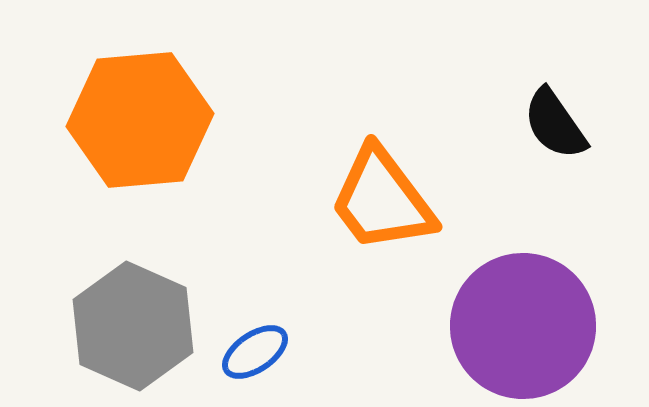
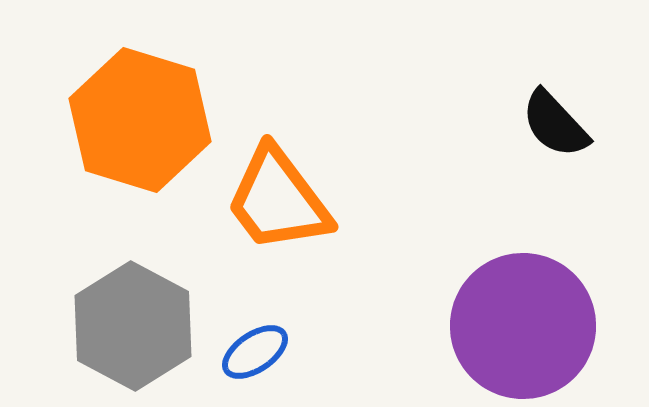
orange hexagon: rotated 22 degrees clockwise
black semicircle: rotated 8 degrees counterclockwise
orange trapezoid: moved 104 px left
gray hexagon: rotated 4 degrees clockwise
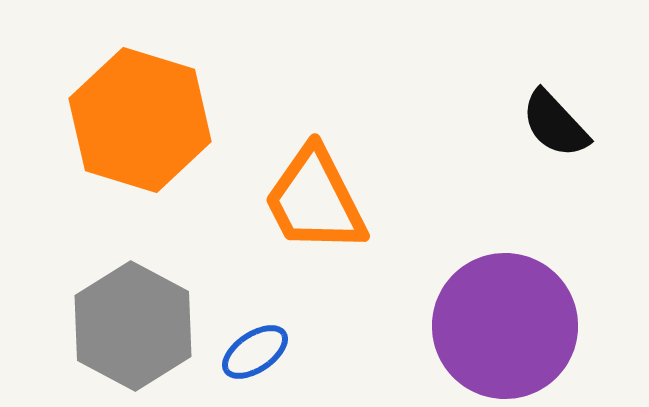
orange trapezoid: moved 37 px right; rotated 10 degrees clockwise
purple circle: moved 18 px left
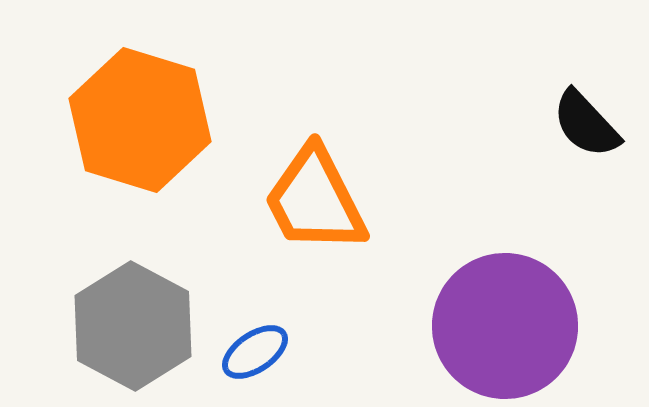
black semicircle: moved 31 px right
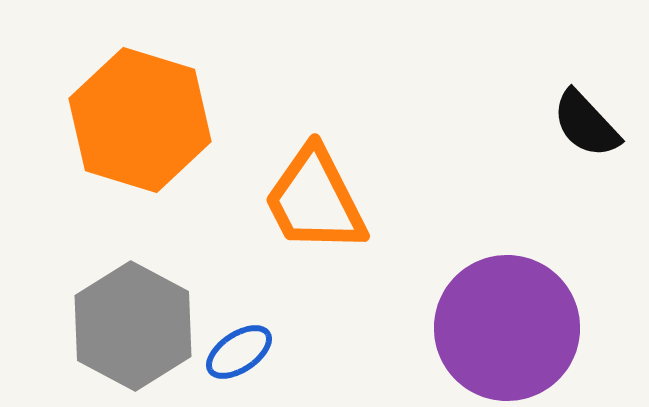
purple circle: moved 2 px right, 2 px down
blue ellipse: moved 16 px left
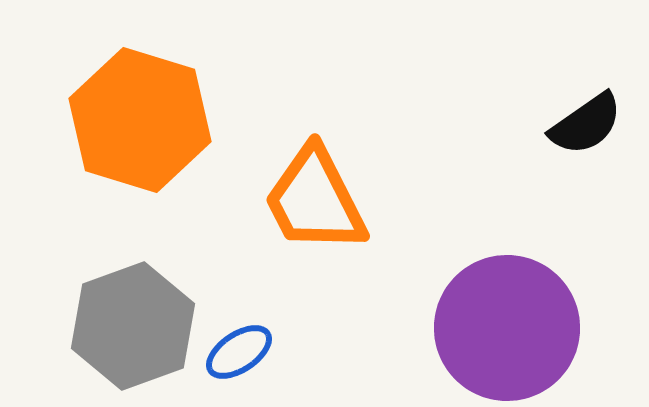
black semicircle: rotated 82 degrees counterclockwise
gray hexagon: rotated 12 degrees clockwise
